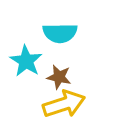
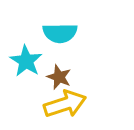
brown star: rotated 10 degrees clockwise
yellow arrow: moved 1 px right
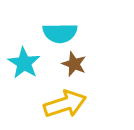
cyan star: moved 2 px left, 2 px down
brown star: moved 15 px right, 13 px up
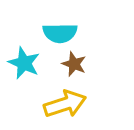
cyan star: rotated 8 degrees counterclockwise
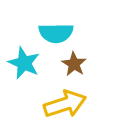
cyan semicircle: moved 4 px left
brown star: rotated 10 degrees clockwise
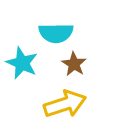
cyan star: moved 2 px left
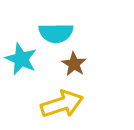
cyan star: moved 1 px left, 4 px up
yellow arrow: moved 3 px left
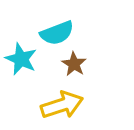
cyan semicircle: moved 1 px right; rotated 20 degrees counterclockwise
yellow arrow: moved 1 px down
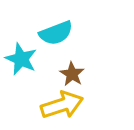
cyan semicircle: moved 1 px left
brown star: moved 2 px left, 10 px down
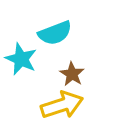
cyan semicircle: moved 1 px left
